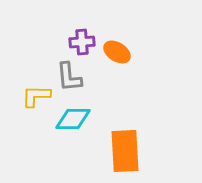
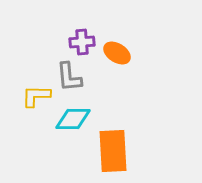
orange ellipse: moved 1 px down
orange rectangle: moved 12 px left
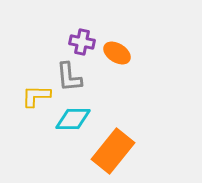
purple cross: rotated 15 degrees clockwise
orange rectangle: rotated 42 degrees clockwise
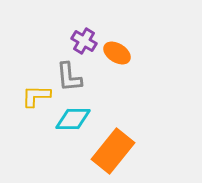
purple cross: moved 2 px right, 1 px up; rotated 20 degrees clockwise
